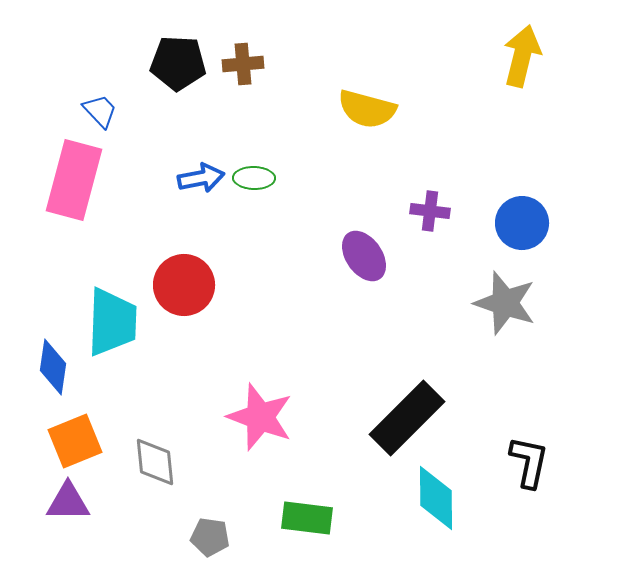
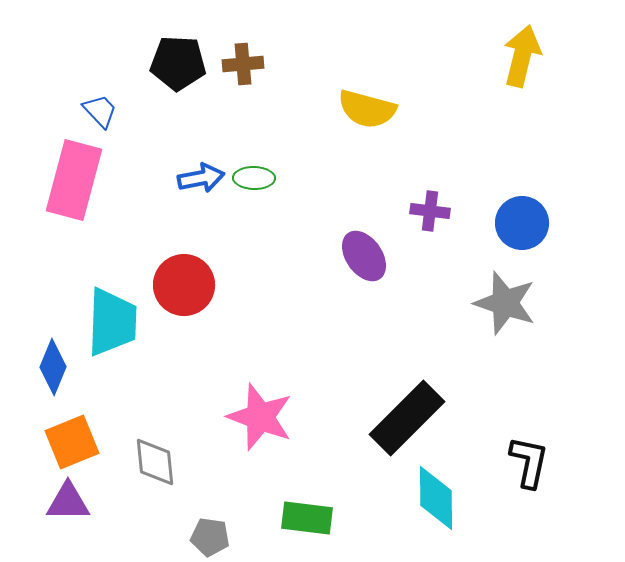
blue diamond: rotated 14 degrees clockwise
orange square: moved 3 px left, 1 px down
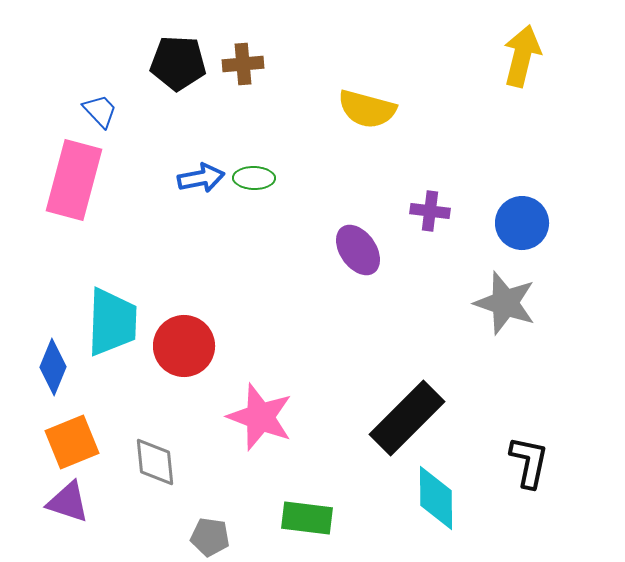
purple ellipse: moved 6 px left, 6 px up
red circle: moved 61 px down
purple triangle: rotated 18 degrees clockwise
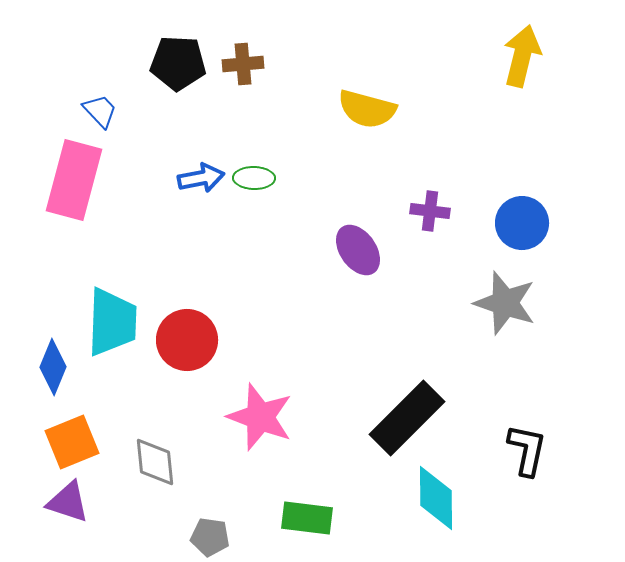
red circle: moved 3 px right, 6 px up
black L-shape: moved 2 px left, 12 px up
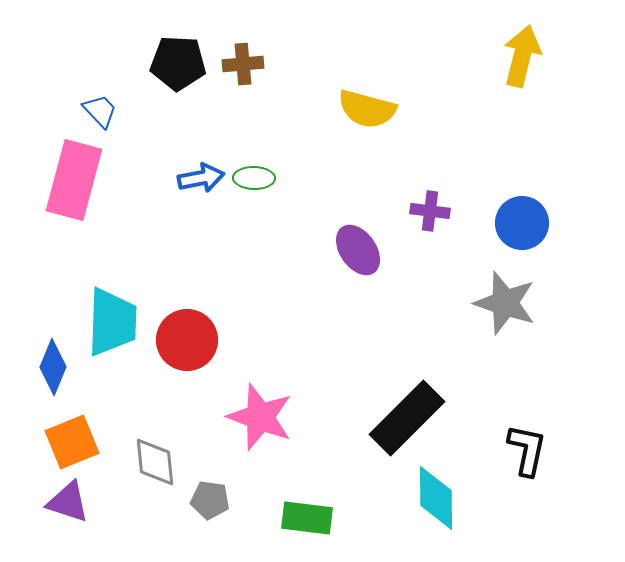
gray pentagon: moved 37 px up
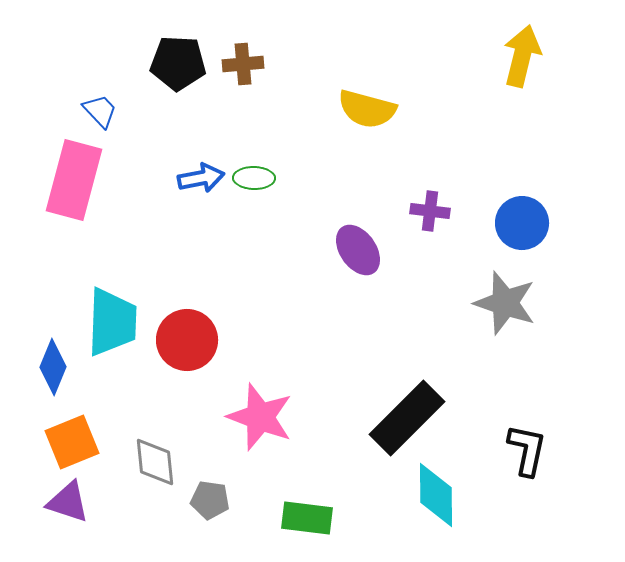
cyan diamond: moved 3 px up
